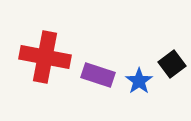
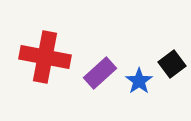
purple rectangle: moved 2 px right, 2 px up; rotated 60 degrees counterclockwise
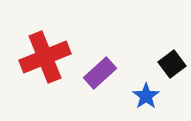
red cross: rotated 33 degrees counterclockwise
blue star: moved 7 px right, 15 px down
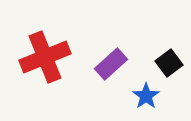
black square: moved 3 px left, 1 px up
purple rectangle: moved 11 px right, 9 px up
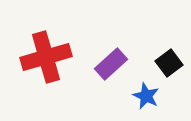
red cross: moved 1 px right; rotated 6 degrees clockwise
blue star: rotated 12 degrees counterclockwise
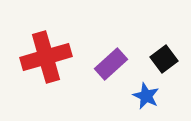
black square: moved 5 px left, 4 px up
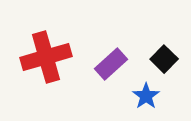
black square: rotated 8 degrees counterclockwise
blue star: rotated 12 degrees clockwise
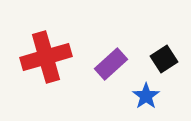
black square: rotated 12 degrees clockwise
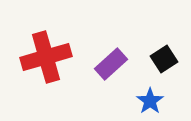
blue star: moved 4 px right, 5 px down
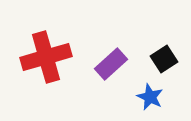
blue star: moved 4 px up; rotated 12 degrees counterclockwise
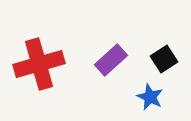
red cross: moved 7 px left, 7 px down
purple rectangle: moved 4 px up
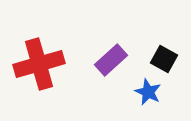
black square: rotated 28 degrees counterclockwise
blue star: moved 2 px left, 5 px up
